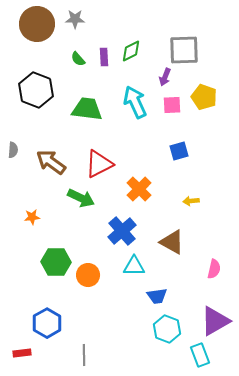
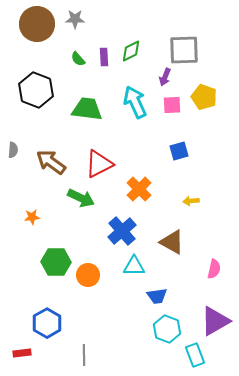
cyan rectangle: moved 5 px left
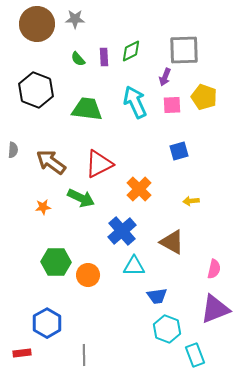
orange star: moved 11 px right, 10 px up
purple triangle: moved 12 px up; rotated 8 degrees clockwise
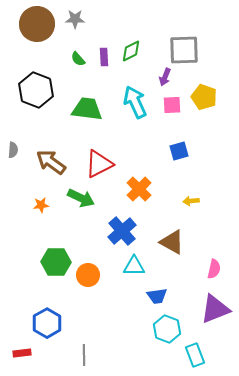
orange star: moved 2 px left, 2 px up
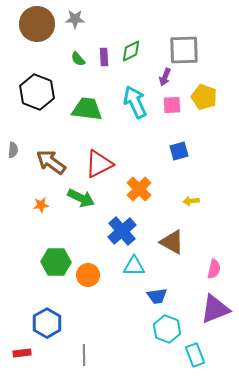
black hexagon: moved 1 px right, 2 px down
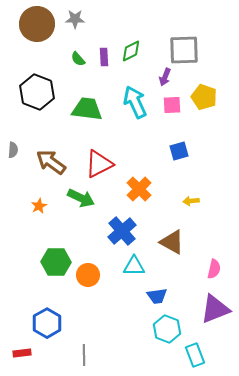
orange star: moved 2 px left, 1 px down; rotated 21 degrees counterclockwise
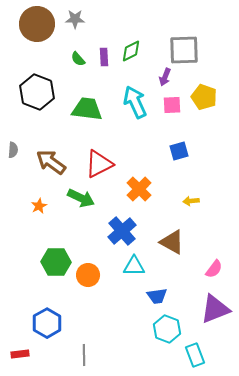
pink semicircle: rotated 24 degrees clockwise
red rectangle: moved 2 px left, 1 px down
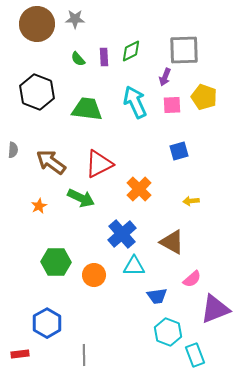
blue cross: moved 3 px down
pink semicircle: moved 22 px left, 10 px down; rotated 12 degrees clockwise
orange circle: moved 6 px right
cyan hexagon: moved 1 px right, 3 px down
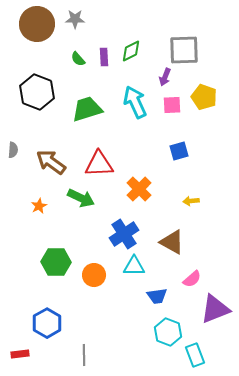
green trapezoid: rotated 24 degrees counterclockwise
red triangle: rotated 24 degrees clockwise
blue cross: moved 2 px right; rotated 8 degrees clockwise
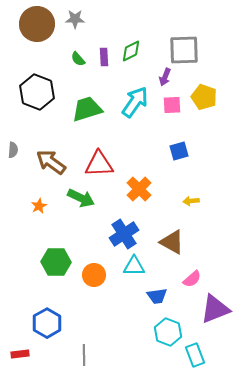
cyan arrow: rotated 60 degrees clockwise
